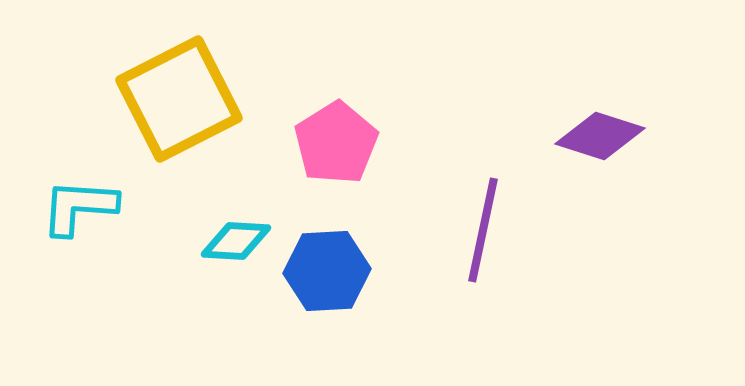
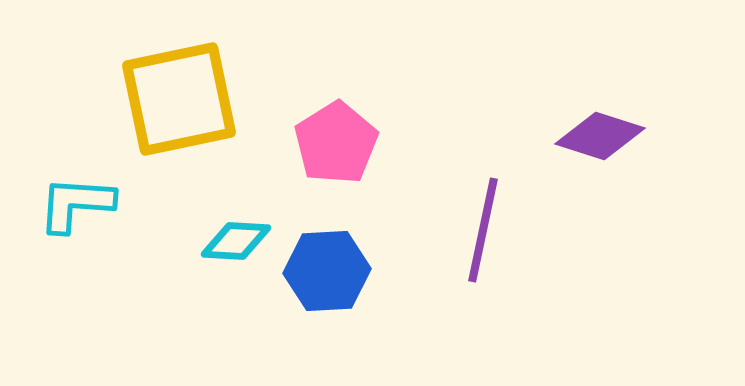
yellow square: rotated 15 degrees clockwise
cyan L-shape: moved 3 px left, 3 px up
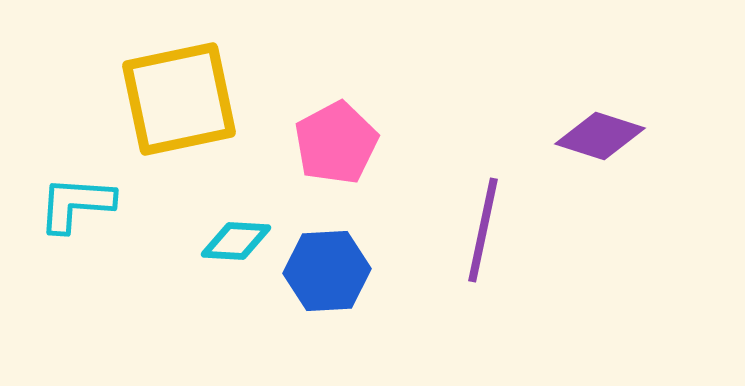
pink pentagon: rotated 4 degrees clockwise
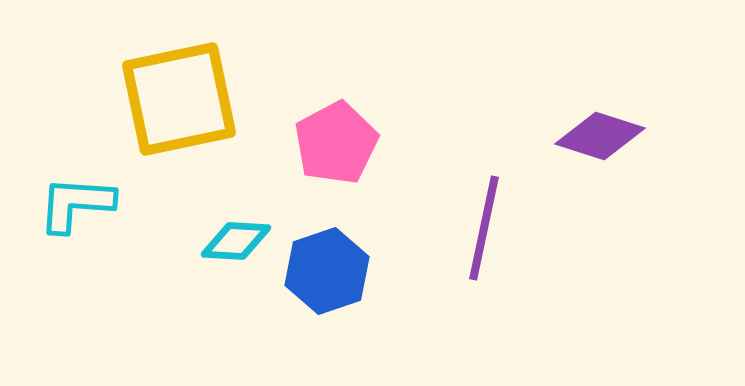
purple line: moved 1 px right, 2 px up
blue hexagon: rotated 16 degrees counterclockwise
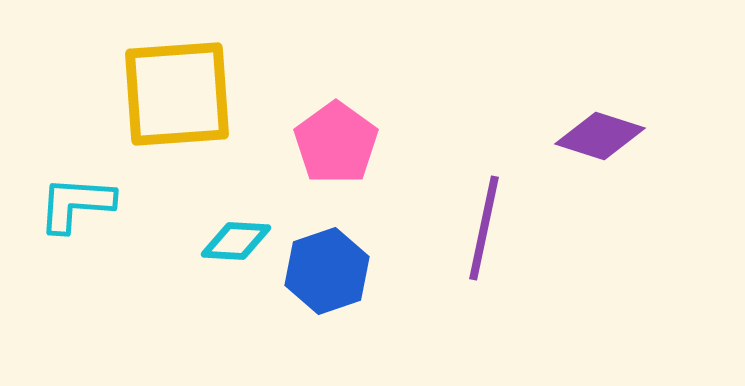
yellow square: moved 2 px left, 5 px up; rotated 8 degrees clockwise
pink pentagon: rotated 8 degrees counterclockwise
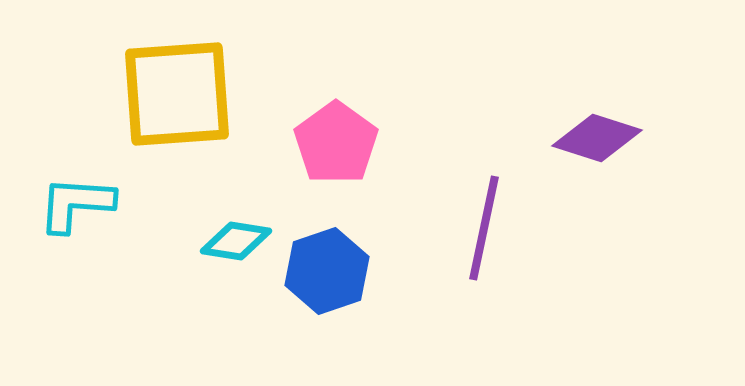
purple diamond: moved 3 px left, 2 px down
cyan diamond: rotated 6 degrees clockwise
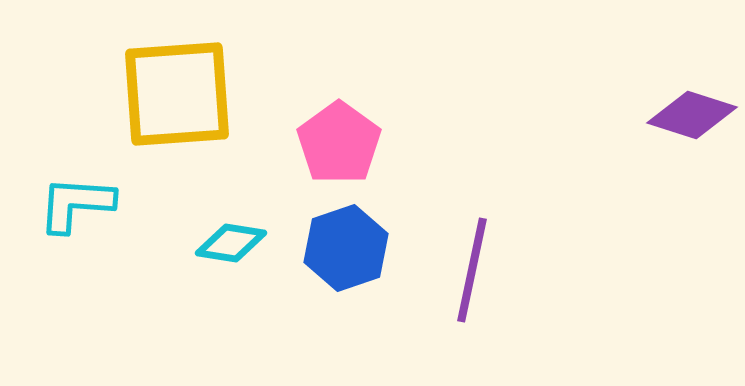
purple diamond: moved 95 px right, 23 px up
pink pentagon: moved 3 px right
purple line: moved 12 px left, 42 px down
cyan diamond: moved 5 px left, 2 px down
blue hexagon: moved 19 px right, 23 px up
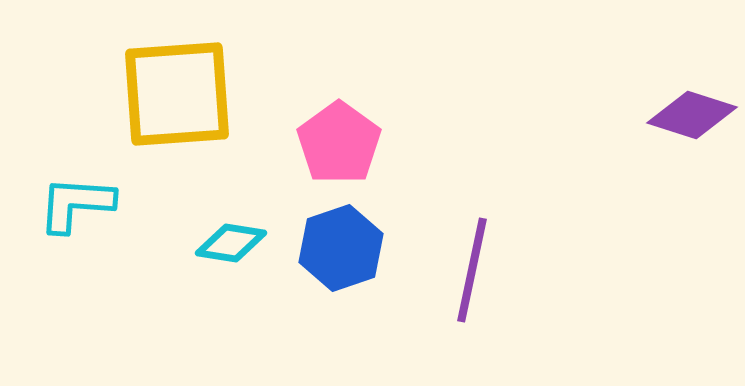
blue hexagon: moved 5 px left
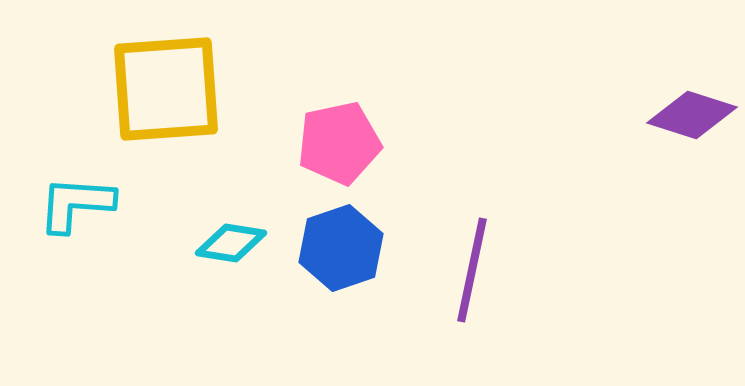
yellow square: moved 11 px left, 5 px up
pink pentagon: rotated 24 degrees clockwise
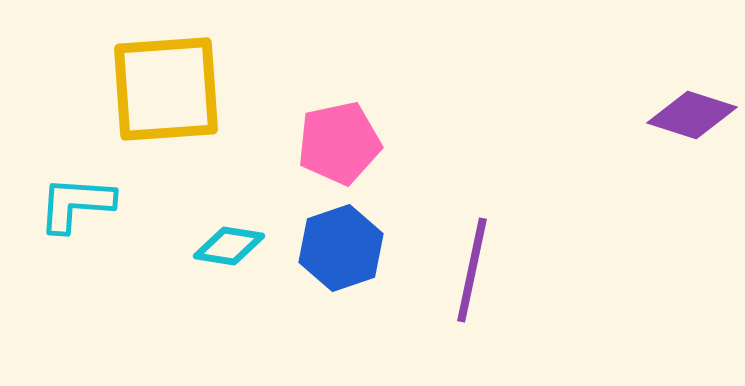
cyan diamond: moved 2 px left, 3 px down
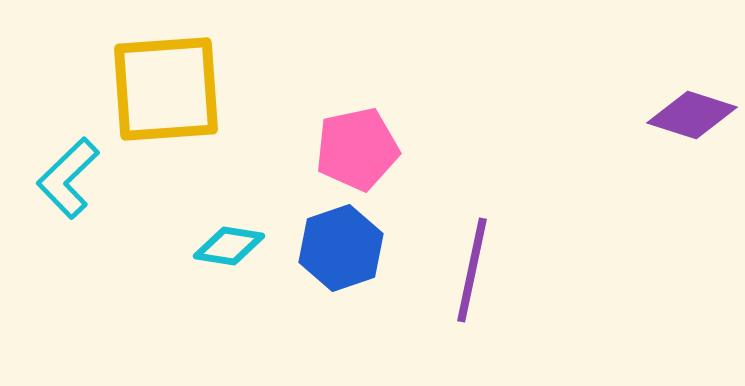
pink pentagon: moved 18 px right, 6 px down
cyan L-shape: moved 8 px left, 26 px up; rotated 48 degrees counterclockwise
